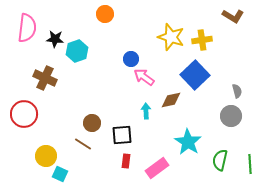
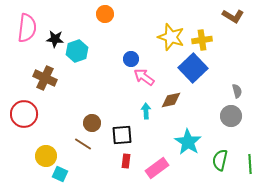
blue square: moved 2 px left, 7 px up
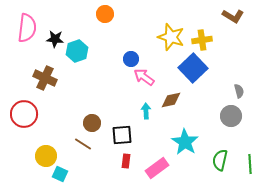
gray semicircle: moved 2 px right
cyan star: moved 3 px left
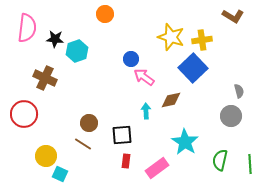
brown circle: moved 3 px left
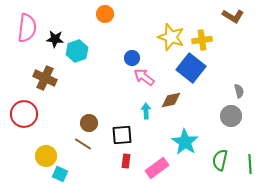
blue circle: moved 1 px right, 1 px up
blue square: moved 2 px left; rotated 8 degrees counterclockwise
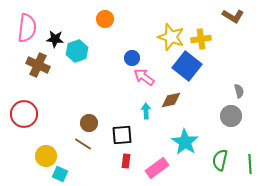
orange circle: moved 5 px down
yellow cross: moved 1 px left, 1 px up
blue square: moved 4 px left, 2 px up
brown cross: moved 7 px left, 13 px up
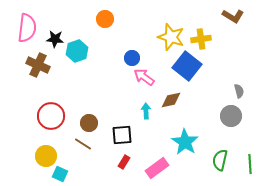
red circle: moved 27 px right, 2 px down
red rectangle: moved 2 px left, 1 px down; rotated 24 degrees clockwise
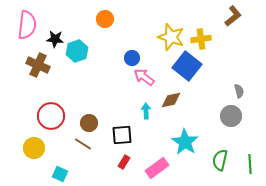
brown L-shape: rotated 70 degrees counterclockwise
pink semicircle: moved 3 px up
yellow circle: moved 12 px left, 8 px up
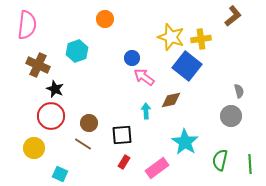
black star: moved 50 px down; rotated 18 degrees clockwise
